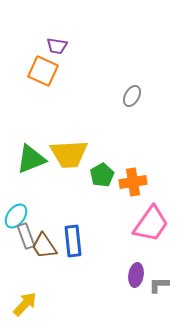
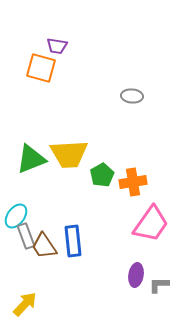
orange square: moved 2 px left, 3 px up; rotated 8 degrees counterclockwise
gray ellipse: rotated 65 degrees clockwise
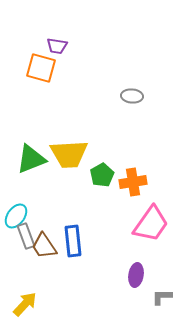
gray L-shape: moved 3 px right, 12 px down
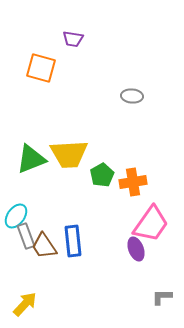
purple trapezoid: moved 16 px right, 7 px up
purple ellipse: moved 26 px up; rotated 30 degrees counterclockwise
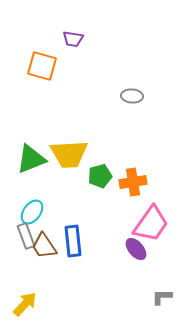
orange square: moved 1 px right, 2 px up
green pentagon: moved 2 px left, 1 px down; rotated 15 degrees clockwise
cyan ellipse: moved 16 px right, 4 px up
purple ellipse: rotated 20 degrees counterclockwise
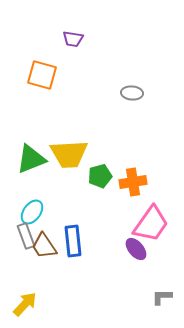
orange square: moved 9 px down
gray ellipse: moved 3 px up
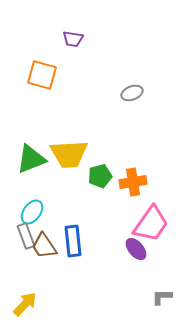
gray ellipse: rotated 25 degrees counterclockwise
